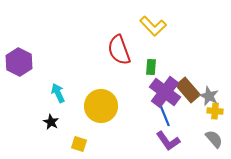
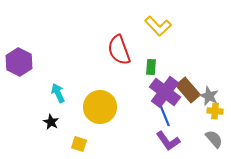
yellow L-shape: moved 5 px right
yellow circle: moved 1 px left, 1 px down
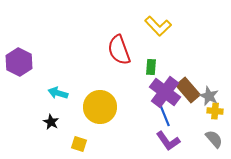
cyan arrow: rotated 48 degrees counterclockwise
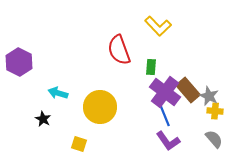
black star: moved 8 px left, 3 px up
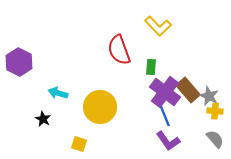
gray semicircle: moved 1 px right
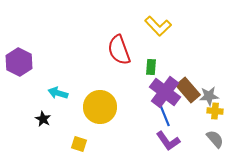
gray star: rotated 30 degrees counterclockwise
